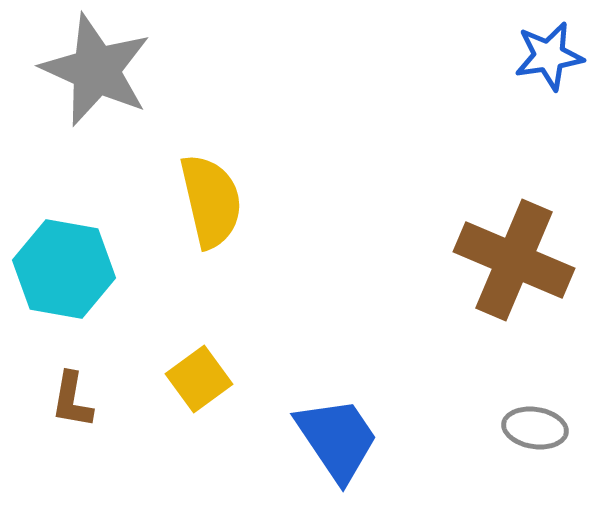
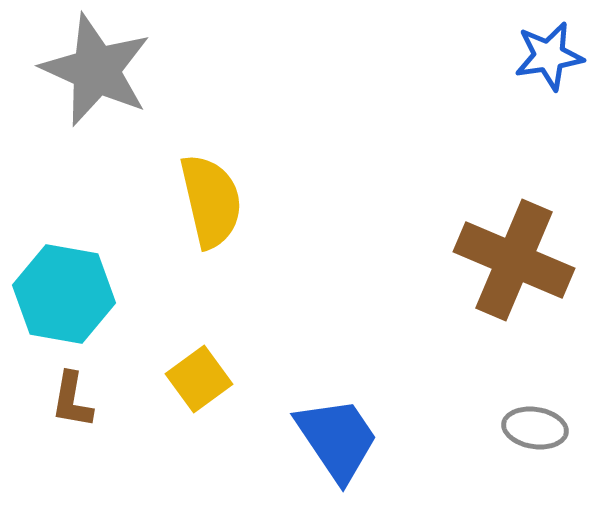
cyan hexagon: moved 25 px down
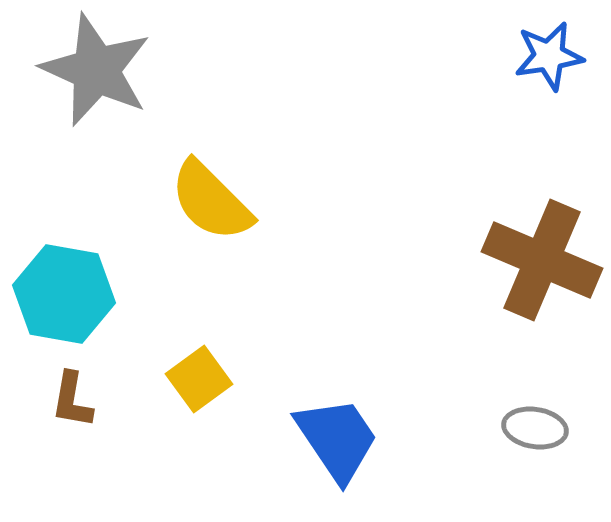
yellow semicircle: rotated 148 degrees clockwise
brown cross: moved 28 px right
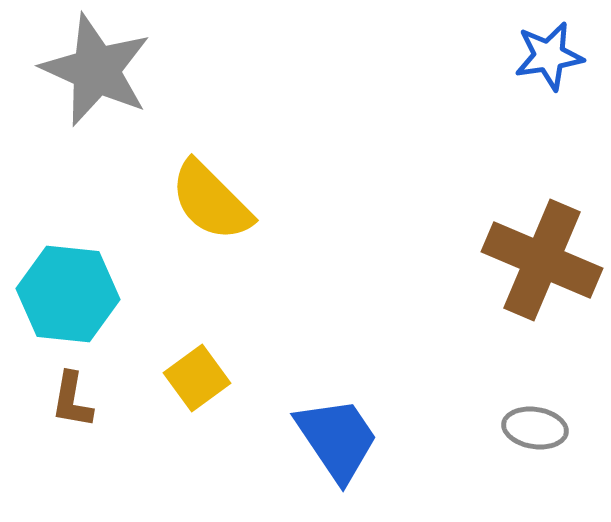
cyan hexagon: moved 4 px right; rotated 4 degrees counterclockwise
yellow square: moved 2 px left, 1 px up
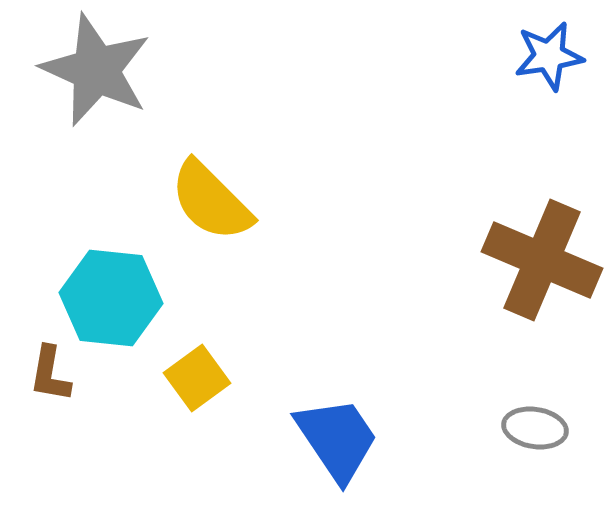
cyan hexagon: moved 43 px right, 4 px down
brown L-shape: moved 22 px left, 26 px up
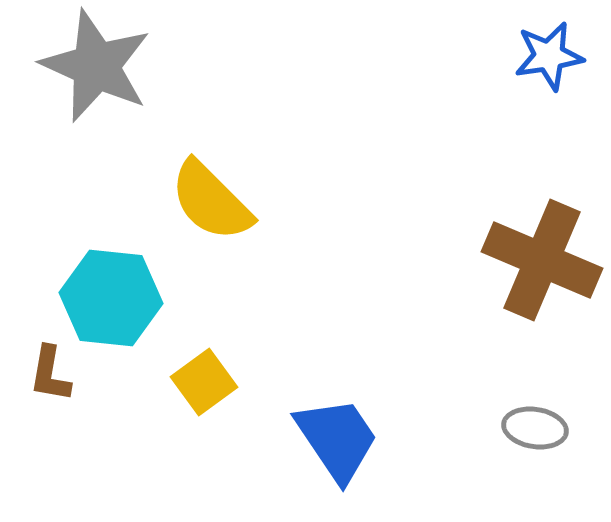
gray star: moved 4 px up
yellow square: moved 7 px right, 4 px down
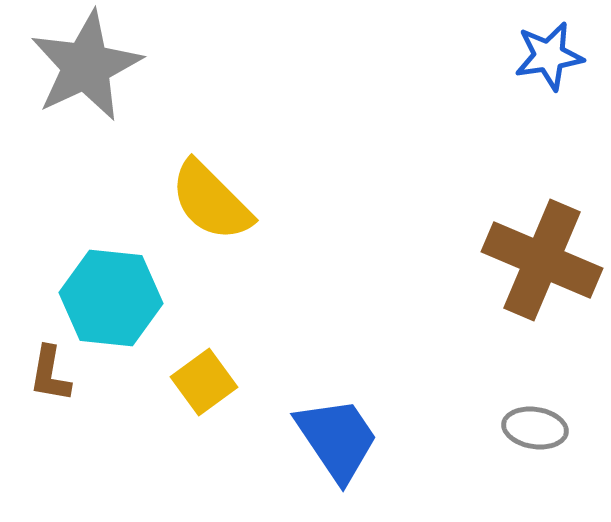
gray star: moved 10 px left; rotated 23 degrees clockwise
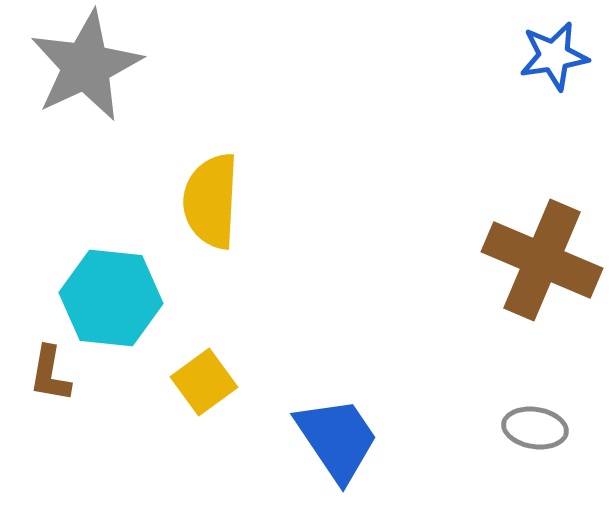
blue star: moved 5 px right
yellow semicircle: rotated 48 degrees clockwise
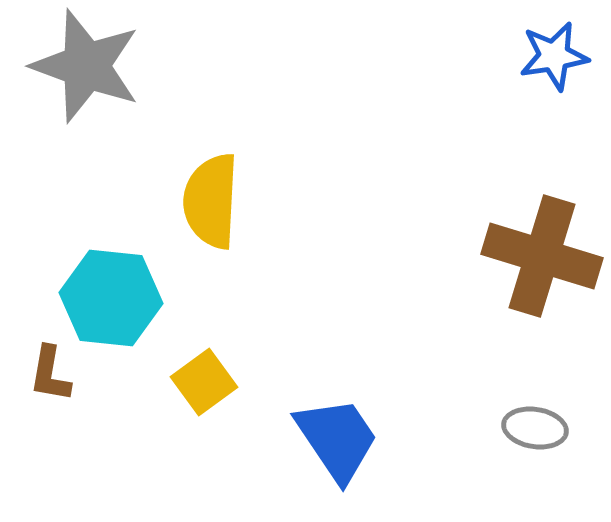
gray star: rotated 27 degrees counterclockwise
brown cross: moved 4 px up; rotated 6 degrees counterclockwise
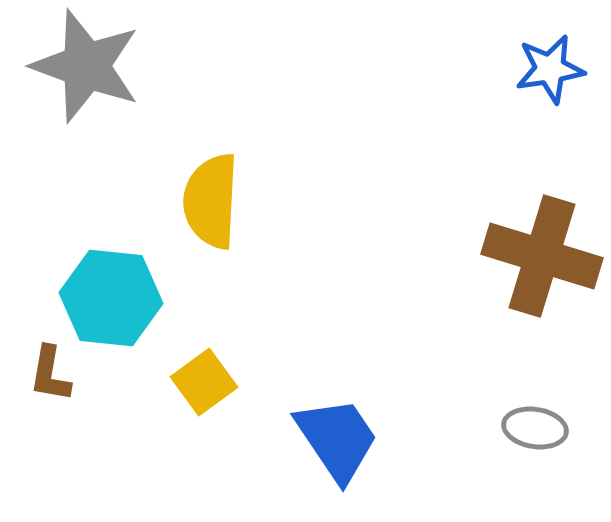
blue star: moved 4 px left, 13 px down
